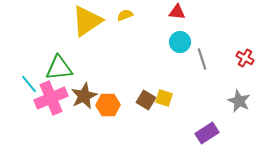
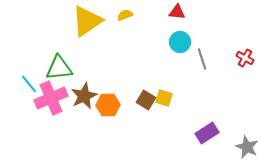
gray star: moved 8 px right, 46 px down
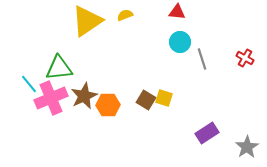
gray star: rotated 15 degrees clockwise
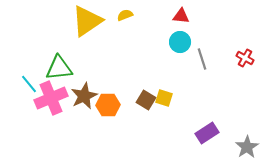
red triangle: moved 4 px right, 4 px down
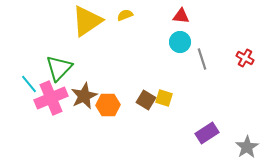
green triangle: rotated 40 degrees counterclockwise
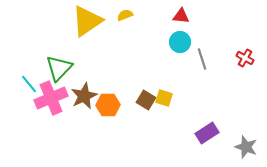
gray star: moved 1 px left; rotated 20 degrees counterclockwise
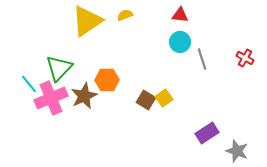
red triangle: moved 1 px left, 1 px up
yellow square: rotated 36 degrees clockwise
orange hexagon: moved 1 px left, 25 px up
gray star: moved 9 px left, 4 px down
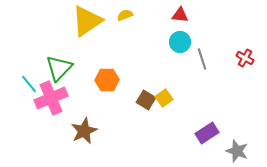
brown star: moved 35 px down
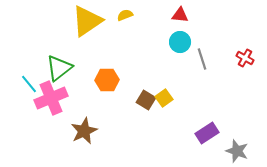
green triangle: rotated 8 degrees clockwise
